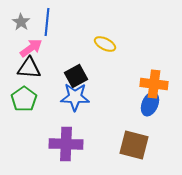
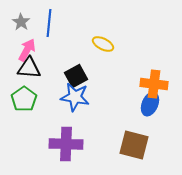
blue line: moved 2 px right, 1 px down
yellow ellipse: moved 2 px left
pink arrow: moved 4 px left, 2 px down; rotated 25 degrees counterclockwise
blue star: rotated 8 degrees clockwise
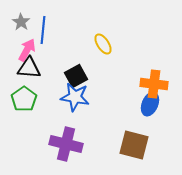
blue line: moved 6 px left, 7 px down
yellow ellipse: rotated 30 degrees clockwise
purple cross: rotated 12 degrees clockwise
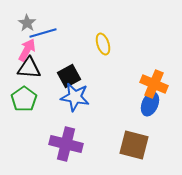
gray star: moved 6 px right, 1 px down
blue line: moved 3 px down; rotated 68 degrees clockwise
yellow ellipse: rotated 15 degrees clockwise
black square: moved 7 px left
orange cross: rotated 16 degrees clockwise
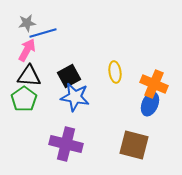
gray star: rotated 30 degrees clockwise
yellow ellipse: moved 12 px right, 28 px down; rotated 10 degrees clockwise
black triangle: moved 8 px down
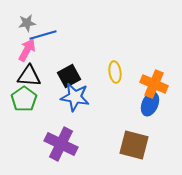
blue line: moved 2 px down
purple cross: moved 5 px left; rotated 12 degrees clockwise
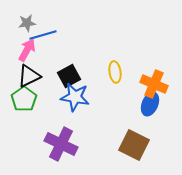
black triangle: rotated 30 degrees counterclockwise
brown square: rotated 12 degrees clockwise
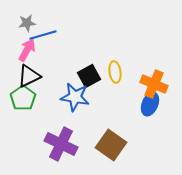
black square: moved 20 px right
green pentagon: moved 1 px left, 1 px up
brown square: moved 23 px left; rotated 8 degrees clockwise
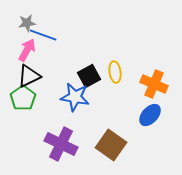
blue line: rotated 36 degrees clockwise
blue ellipse: moved 11 px down; rotated 20 degrees clockwise
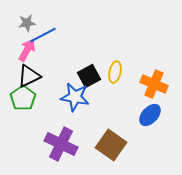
blue line: rotated 48 degrees counterclockwise
yellow ellipse: rotated 20 degrees clockwise
